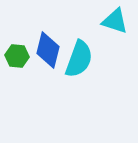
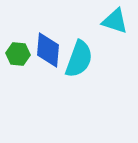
blue diamond: rotated 9 degrees counterclockwise
green hexagon: moved 1 px right, 2 px up
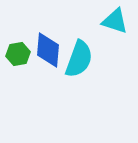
green hexagon: rotated 15 degrees counterclockwise
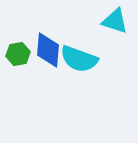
cyan semicircle: rotated 90 degrees clockwise
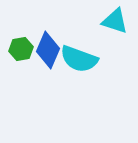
blue diamond: rotated 18 degrees clockwise
green hexagon: moved 3 px right, 5 px up
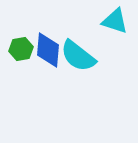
blue diamond: rotated 18 degrees counterclockwise
cyan semicircle: moved 1 px left, 3 px up; rotated 18 degrees clockwise
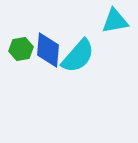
cyan triangle: rotated 28 degrees counterclockwise
cyan semicircle: rotated 87 degrees counterclockwise
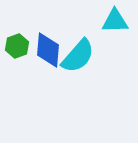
cyan triangle: rotated 8 degrees clockwise
green hexagon: moved 4 px left, 3 px up; rotated 10 degrees counterclockwise
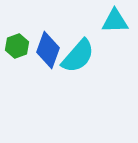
blue diamond: rotated 15 degrees clockwise
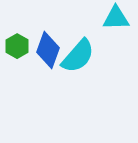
cyan triangle: moved 1 px right, 3 px up
green hexagon: rotated 10 degrees counterclockwise
